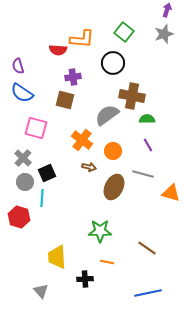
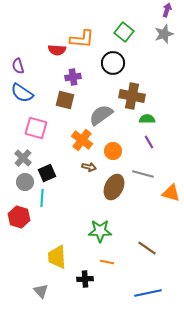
red semicircle: moved 1 px left
gray semicircle: moved 6 px left
purple line: moved 1 px right, 3 px up
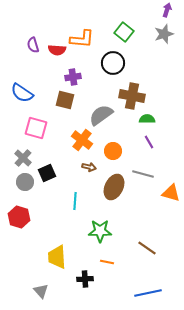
purple semicircle: moved 15 px right, 21 px up
cyan line: moved 33 px right, 3 px down
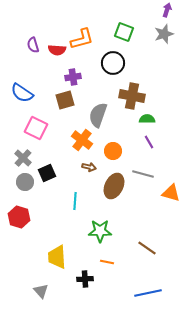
green square: rotated 18 degrees counterclockwise
orange L-shape: rotated 20 degrees counterclockwise
brown square: rotated 30 degrees counterclockwise
gray semicircle: moved 3 px left; rotated 35 degrees counterclockwise
pink square: rotated 10 degrees clockwise
brown ellipse: moved 1 px up
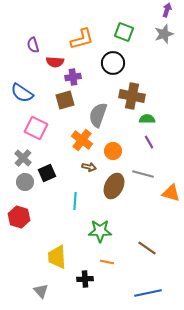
red semicircle: moved 2 px left, 12 px down
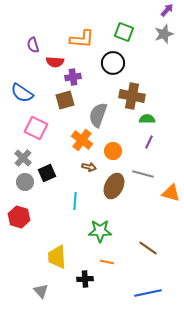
purple arrow: rotated 24 degrees clockwise
orange L-shape: rotated 20 degrees clockwise
purple line: rotated 56 degrees clockwise
brown line: moved 1 px right
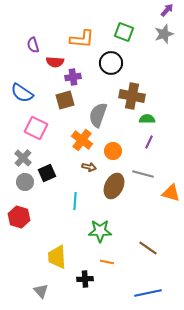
black circle: moved 2 px left
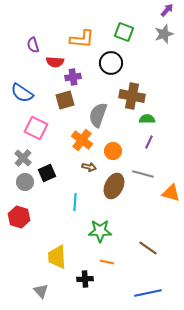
cyan line: moved 1 px down
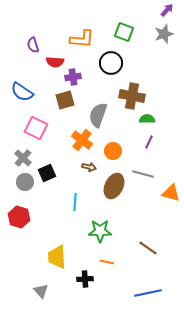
blue semicircle: moved 1 px up
